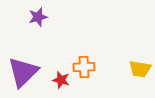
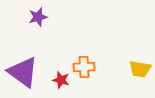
purple triangle: rotated 40 degrees counterclockwise
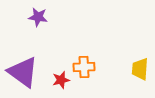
purple star: rotated 24 degrees clockwise
yellow trapezoid: rotated 85 degrees clockwise
red star: rotated 30 degrees counterclockwise
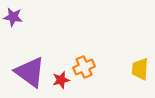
purple star: moved 25 px left
orange cross: rotated 20 degrees counterclockwise
purple triangle: moved 7 px right
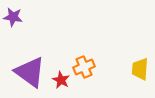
red star: rotated 30 degrees counterclockwise
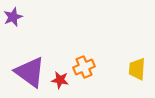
purple star: rotated 30 degrees counterclockwise
yellow trapezoid: moved 3 px left
red star: moved 1 px left; rotated 18 degrees counterclockwise
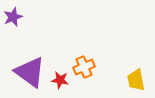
yellow trapezoid: moved 1 px left, 11 px down; rotated 15 degrees counterclockwise
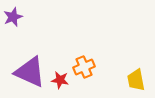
purple triangle: rotated 12 degrees counterclockwise
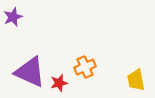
orange cross: moved 1 px right
red star: moved 1 px left, 3 px down; rotated 24 degrees counterclockwise
